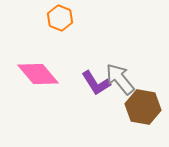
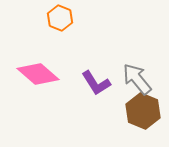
pink diamond: rotated 9 degrees counterclockwise
gray arrow: moved 17 px right
brown hexagon: moved 4 px down; rotated 12 degrees clockwise
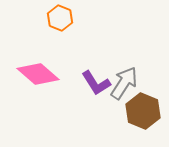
gray arrow: moved 13 px left, 4 px down; rotated 72 degrees clockwise
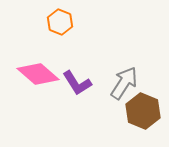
orange hexagon: moved 4 px down
purple L-shape: moved 19 px left
